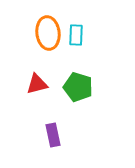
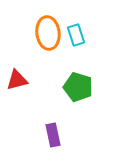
cyan rectangle: rotated 20 degrees counterclockwise
red triangle: moved 20 px left, 4 px up
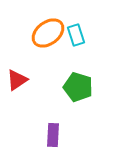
orange ellipse: rotated 60 degrees clockwise
red triangle: rotated 20 degrees counterclockwise
purple rectangle: rotated 15 degrees clockwise
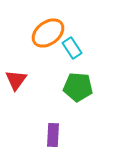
cyan rectangle: moved 4 px left, 13 px down; rotated 15 degrees counterclockwise
red triangle: moved 1 px left; rotated 20 degrees counterclockwise
green pentagon: rotated 12 degrees counterclockwise
